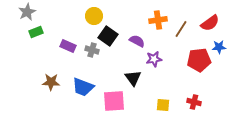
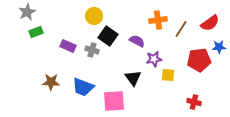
yellow square: moved 5 px right, 30 px up
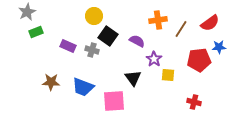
purple star: rotated 28 degrees counterclockwise
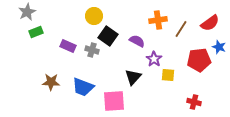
blue star: rotated 24 degrees clockwise
black triangle: moved 1 px up; rotated 18 degrees clockwise
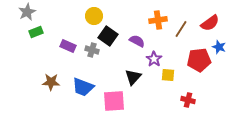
red cross: moved 6 px left, 2 px up
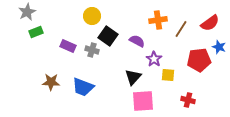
yellow circle: moved 2 px left
pink square: moved 29 px right
